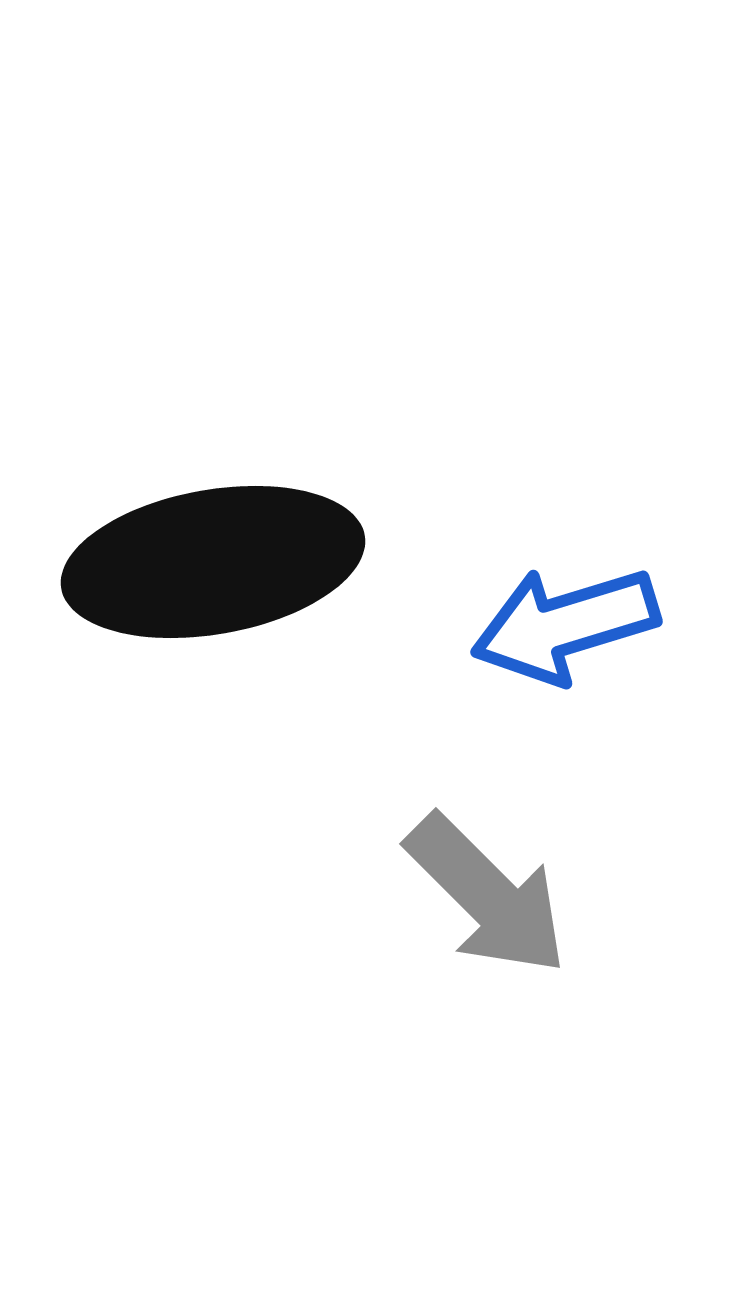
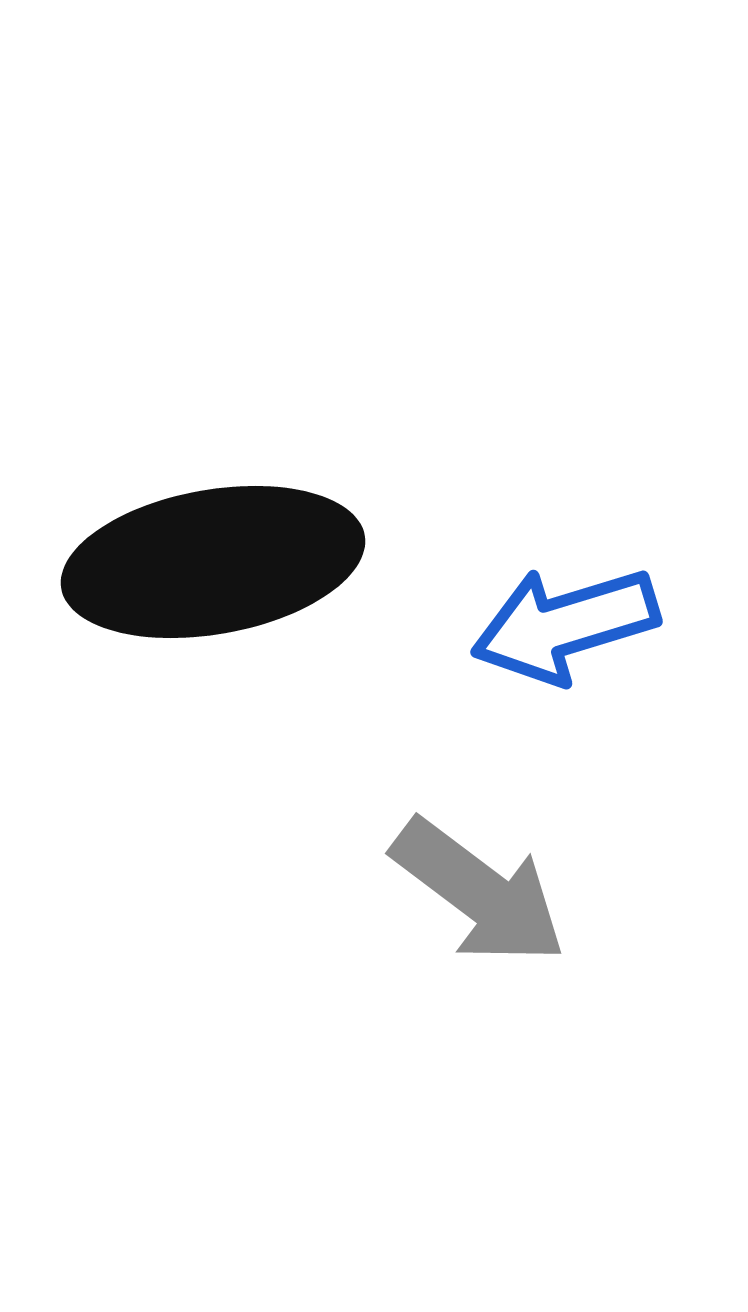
gray arrow: moved 8 px left, 3 px up; rotated 8 degrees counterclockwise
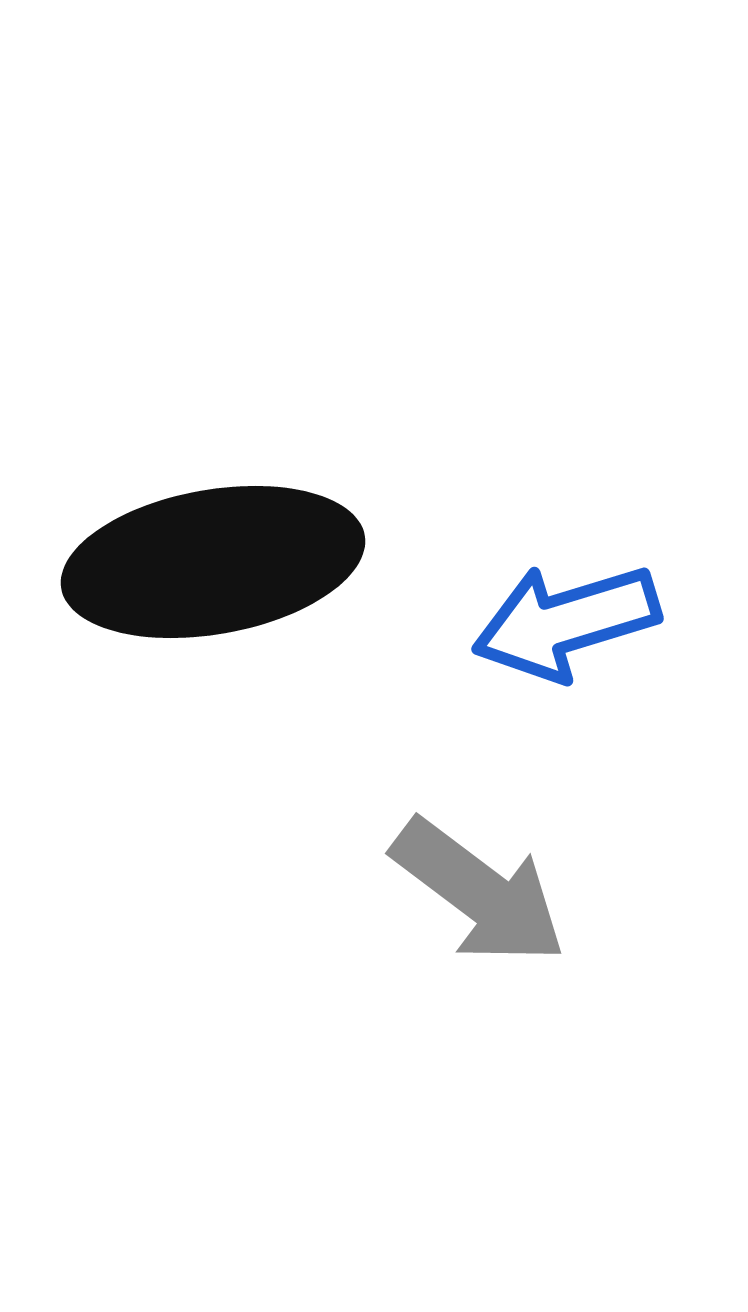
blue arrow: moved 1 px right, 3 px up
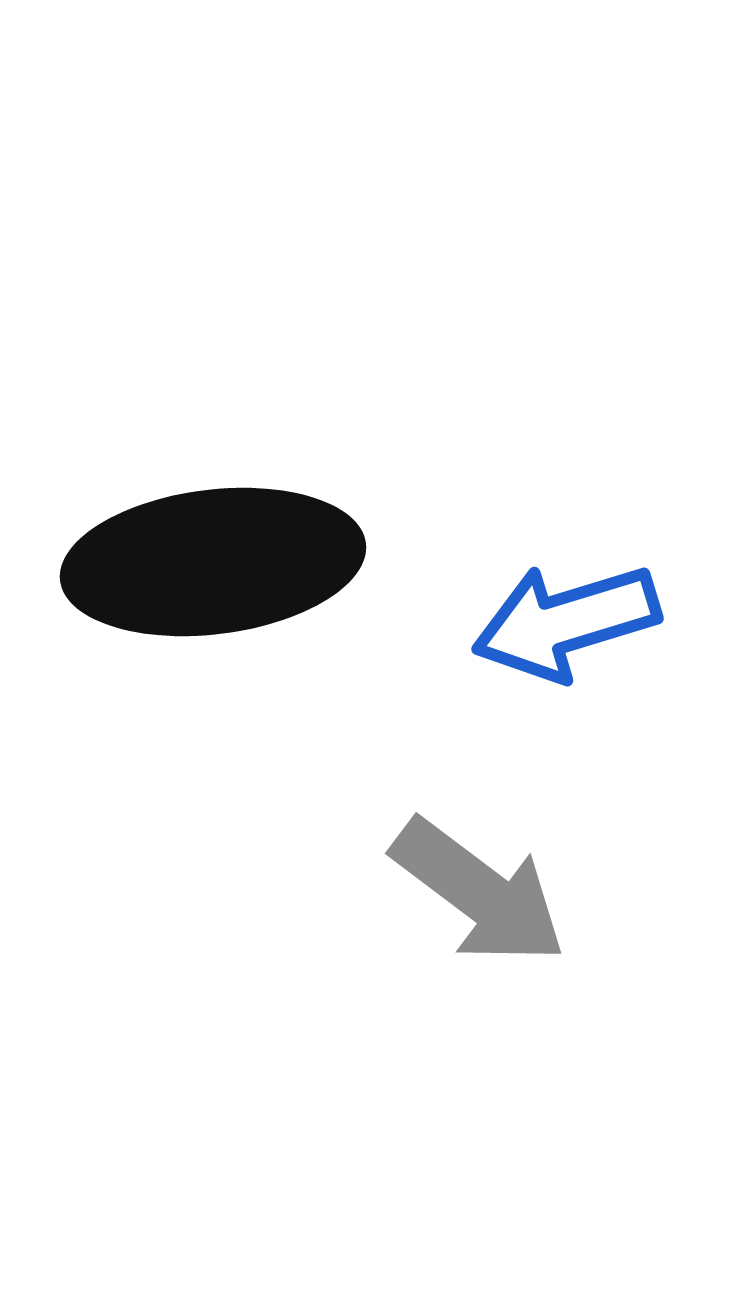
black ellipse: rotated 3 degrees clockwise
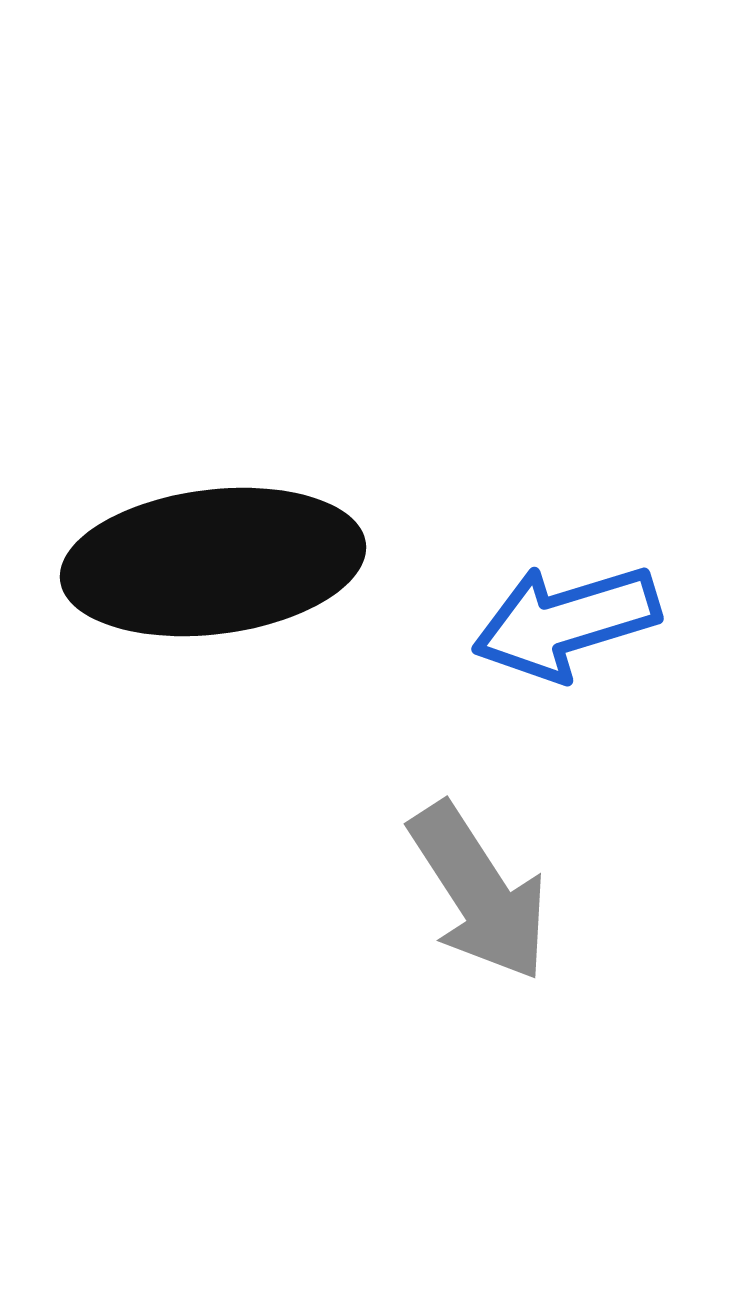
gray arrow: rotated 20 degrees clockwise
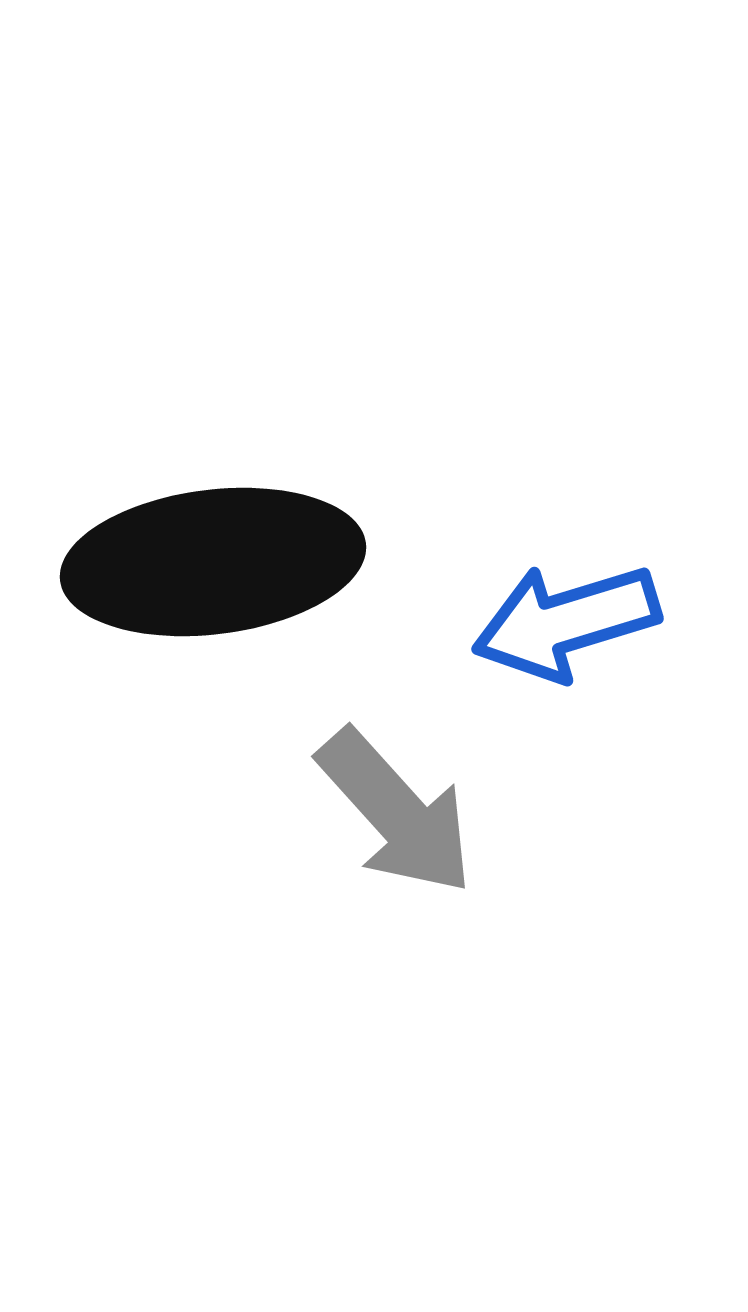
gray arrow: moved 83 px left, 80 px up; rotated 9 degrees counterclockwise
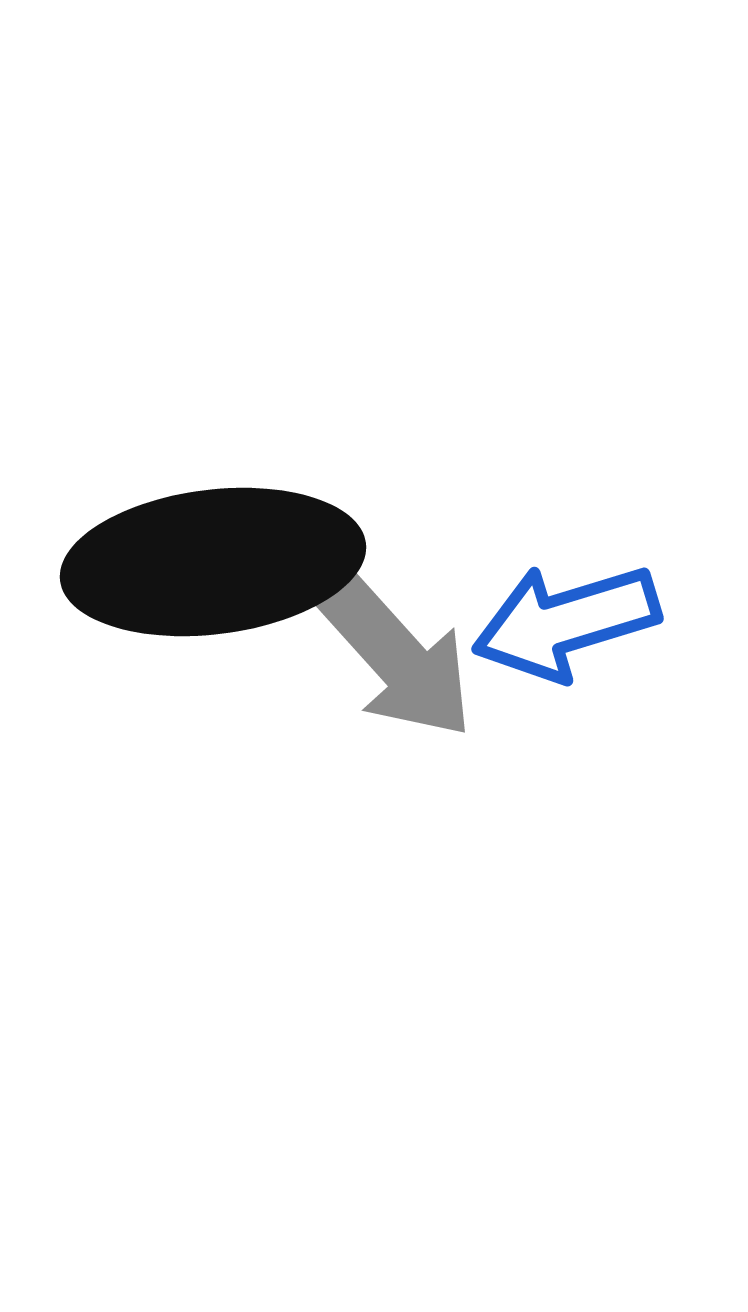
gray arrow: moved 156 px up
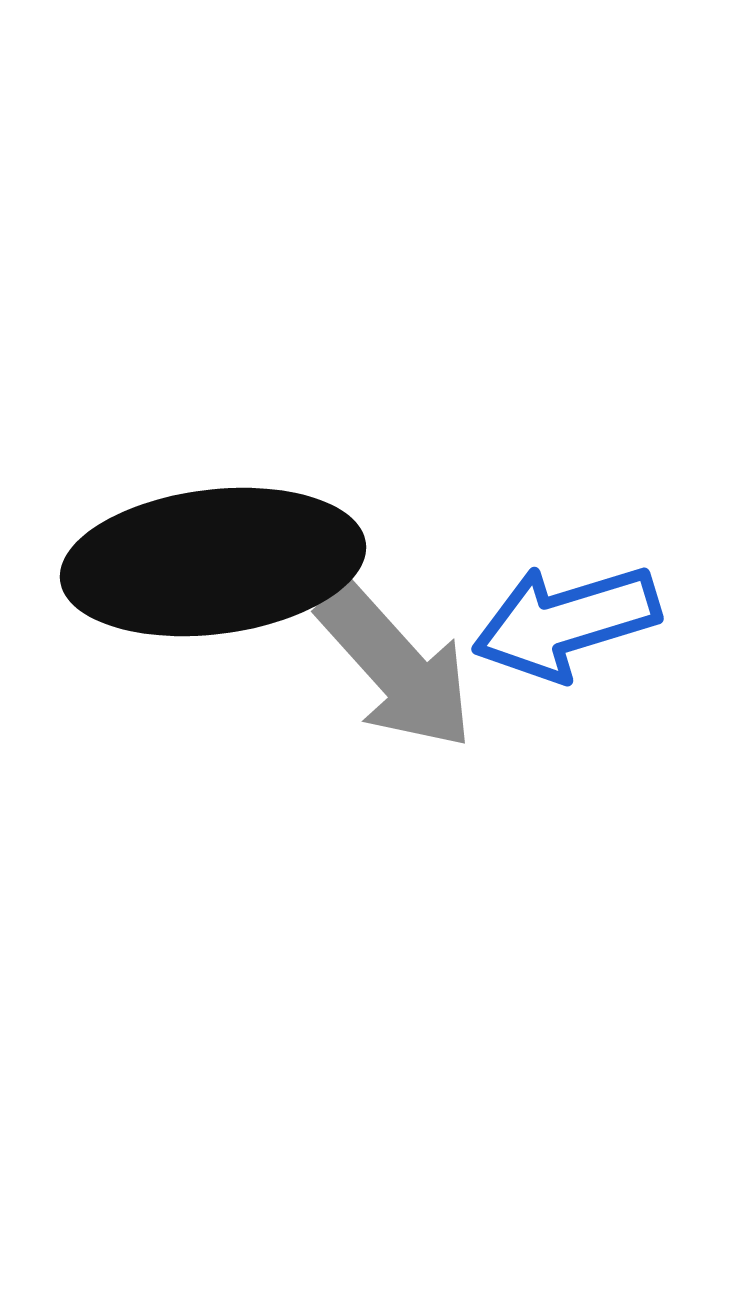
gray arrow: moved 11 px down
